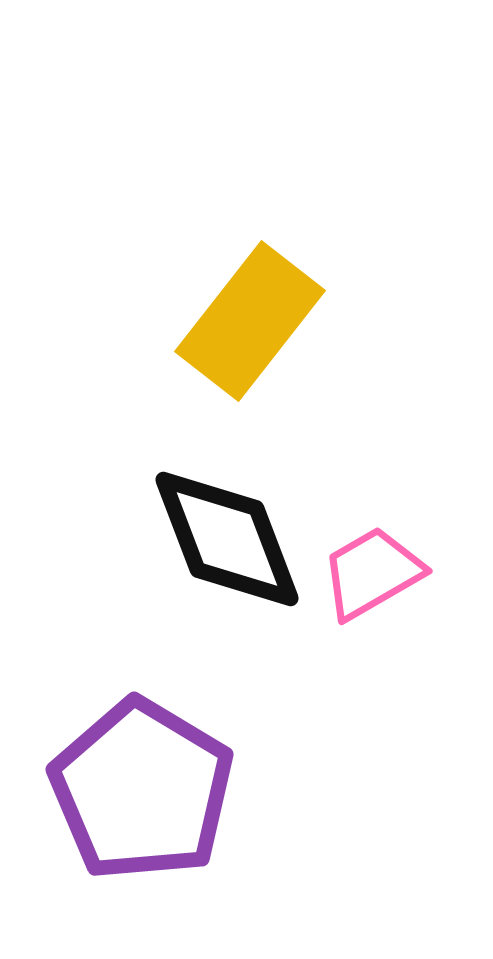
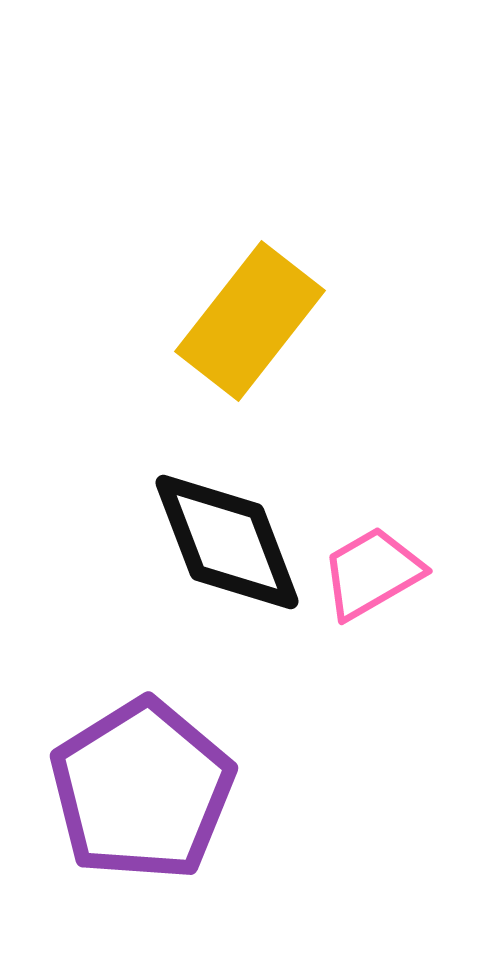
black diamond: moved 3 px down
purple pentagon: rotated 9 degrees clockwise
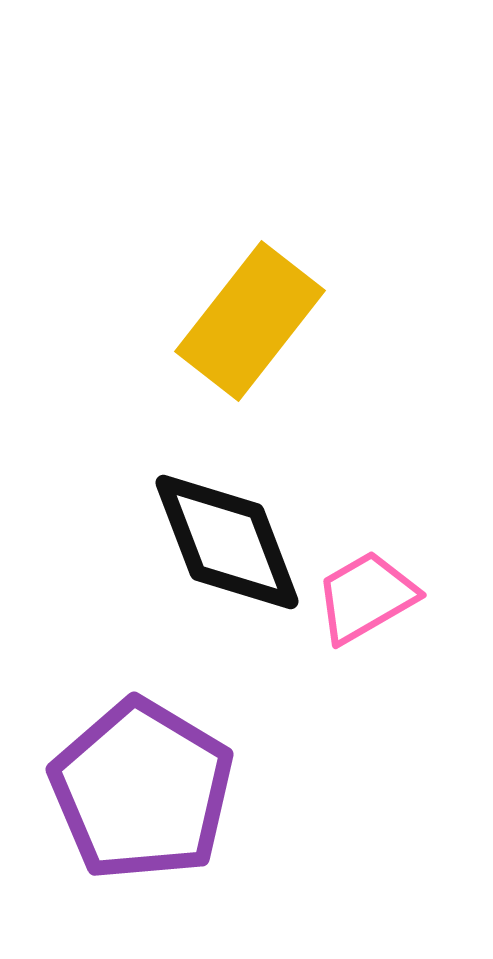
pink trapezoid: moved 6 px left, 24 px down
purple pentagon: rotated 9 degrees counterclockwise
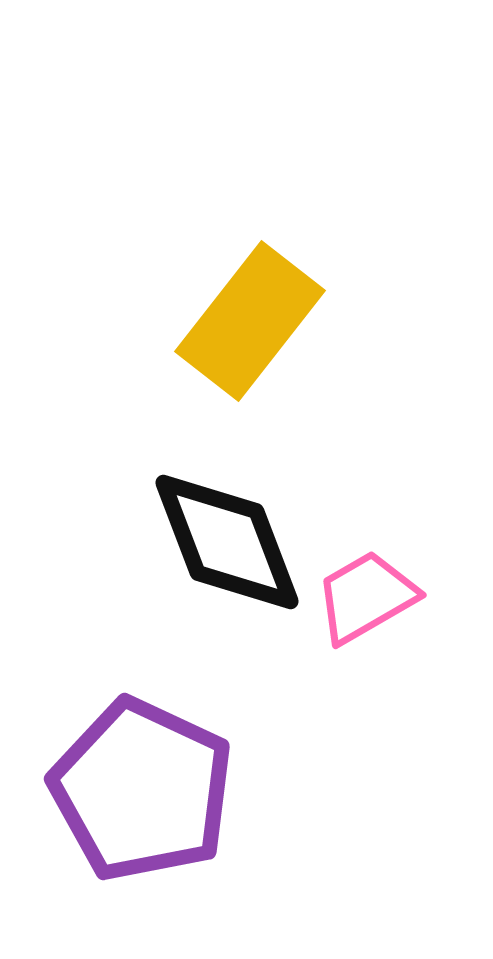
purple pentagon: rotated 6 degrees counterclockwise
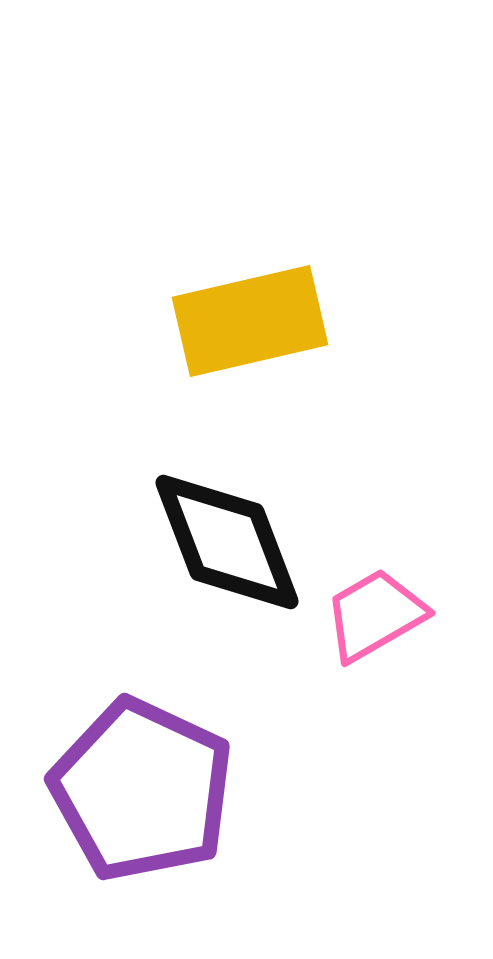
yellow rectangle: rotated 39 degrees clockwise
pink trapezoid: moved 9 px right, 18 px down
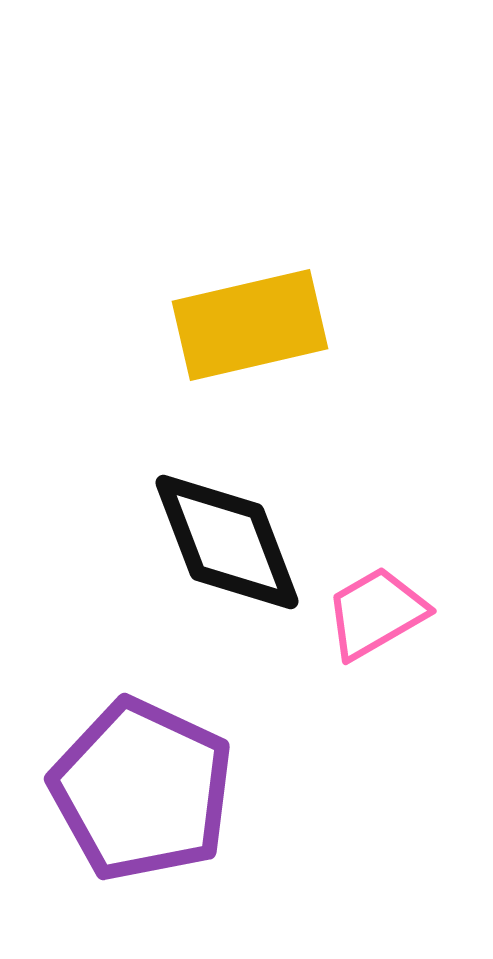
yellow rectangle: moved 4 px down
pink trapezoid: moved 1 px right, 2 px up
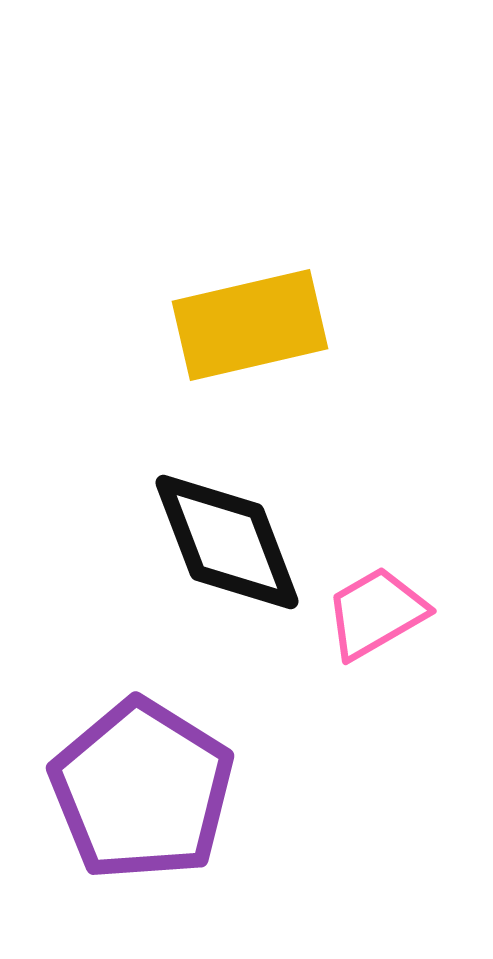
purple pentagon: rotated 7 degrees clockwise
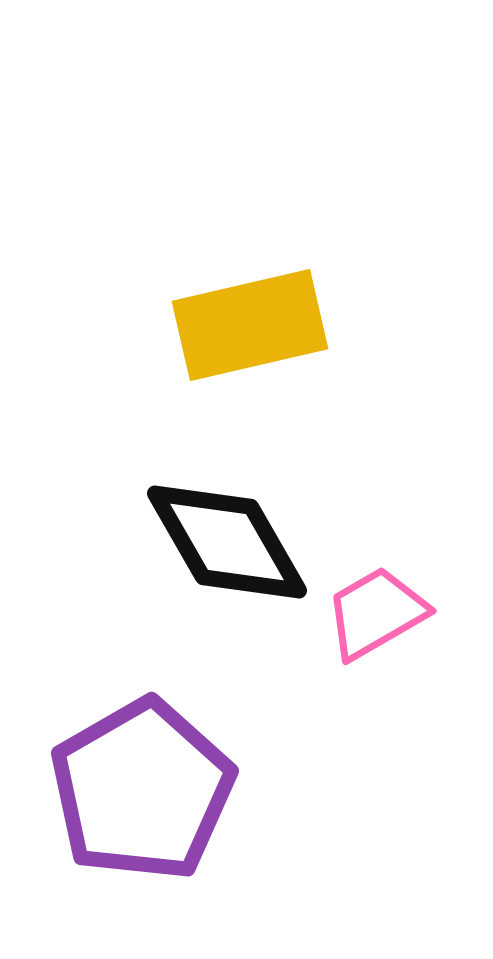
black diamond: rotated 9 degrees counterclockwise
purple pentagon: rotated 10 degrees clockwise
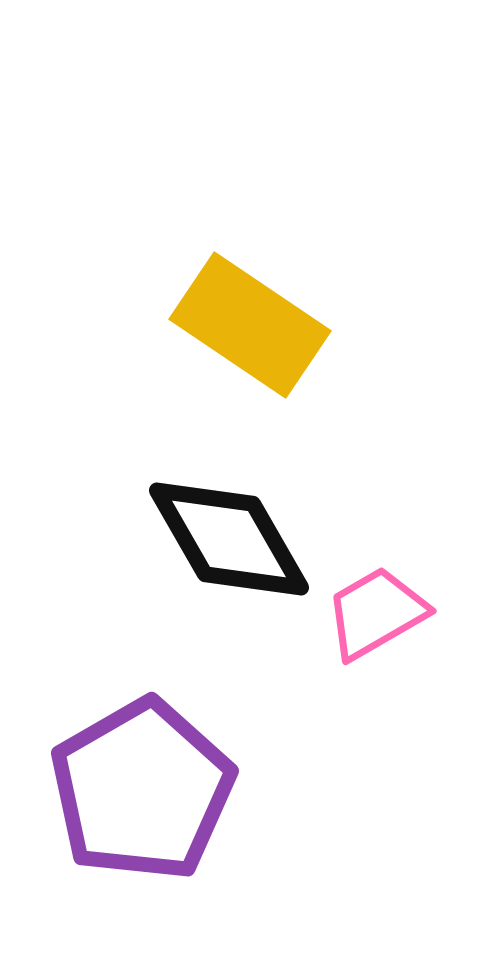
yellow rectangle: rotated 47 degrees clockwise
black diamond: moved 2 px right, 3 px up
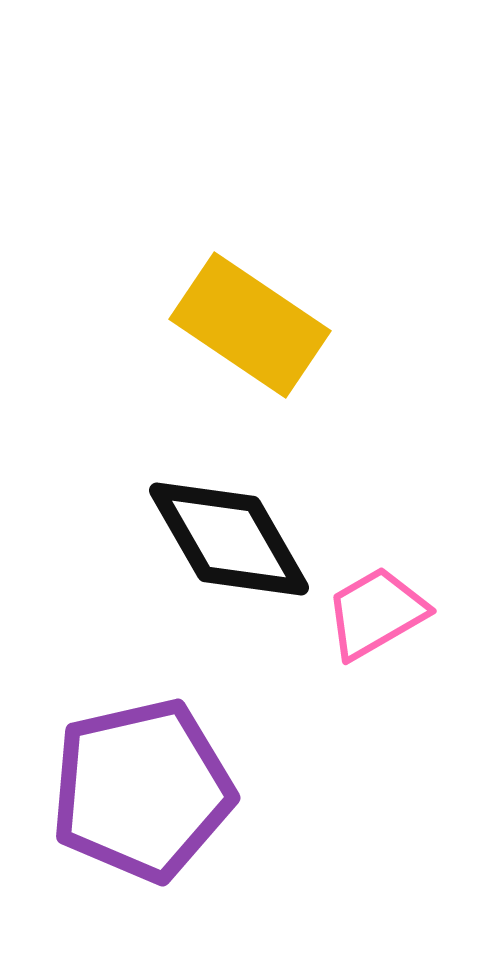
purple pentagon: rotated 17 degrees clockwise
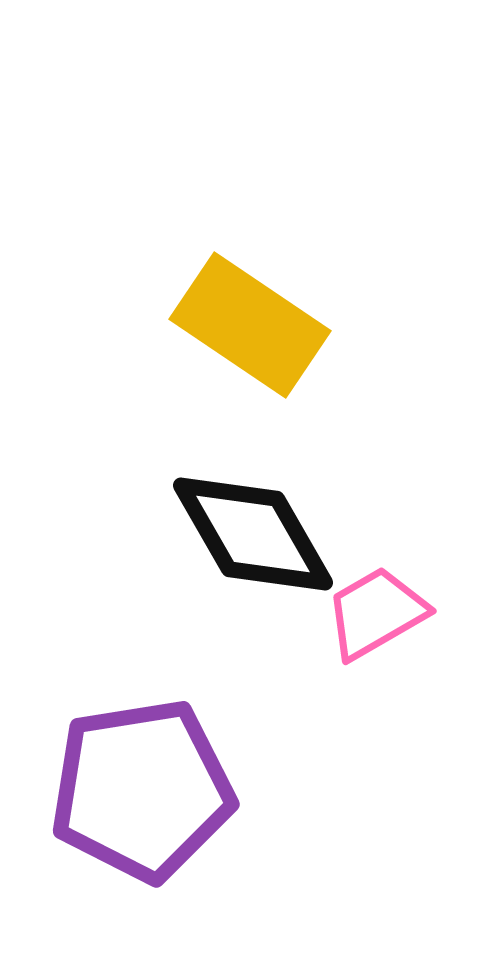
black diamond: moved 24 px right, 5 px up
purple pentagon: rotated 4 degrees clockwise
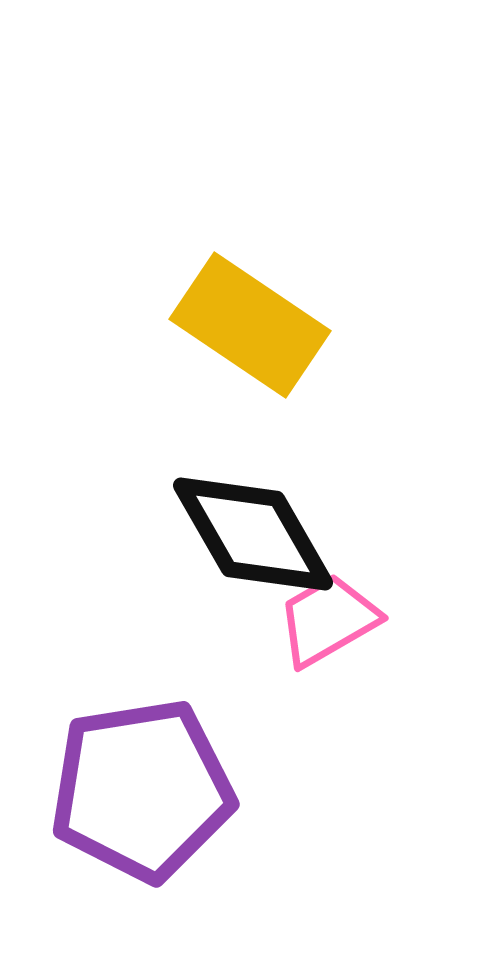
pink trapezoid: moved 48 px left, 7 px down
